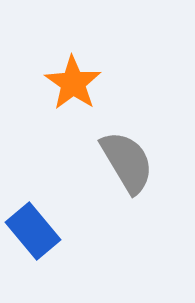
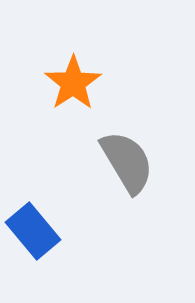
orange star: rotated 4 degrees clockwise
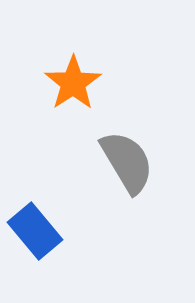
blue rectangle: moved 2 px right
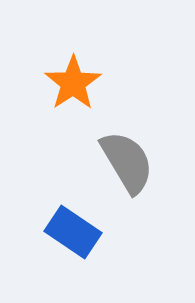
blue rectangle: moved 38 px right, 1 px down; rotated 16 degrees counterclockwise
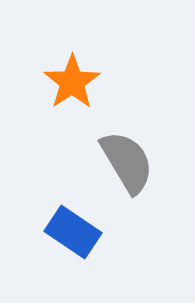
orange star: moved 1 px left, 1 px up
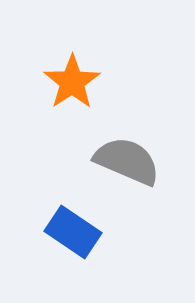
gray semicircle: moved 1 px up; rotated 36 degrees counterclockwise
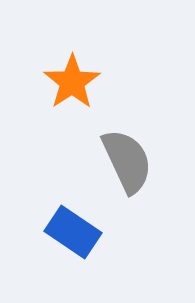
gray semicircle: rotated 42 degrees clockwise
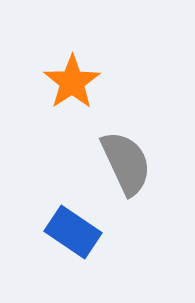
gray semicircle: moved 1 px left, 2 px down
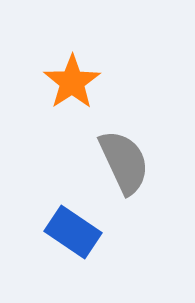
gray semicircle: moved 2 px left, 1 px up
